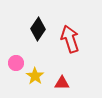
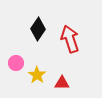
yellow star: moved 2 px right, 1 px up
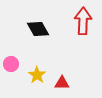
black diamond: rotated 65 degrees counterclockwise
red arrow: moved 13 px right, 18 px up; rotated 20 degrees clockwise
pink circle: moved 5 px left, 1 px down
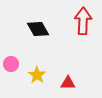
red triangle: moved 6 px right
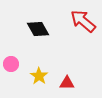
red arrow: rotated 52 degrees counterclockwise
yellow star: moved 2 px right, 1 px down
red triangle: moved 1 px left
